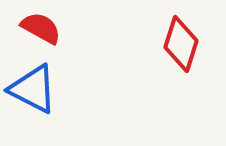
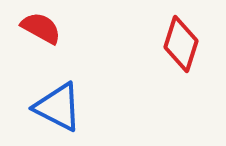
blue triangle: moved 25 px right, 18 px down
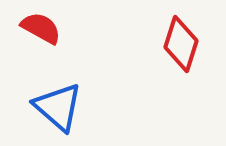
blue triangle: rotated 14 degrees clockwise
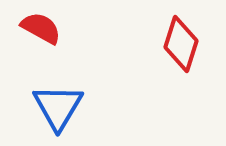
blue triangle: rotated 20 degrees clockwise
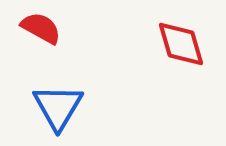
red diamond: rotated 34 degrees counterclockwise
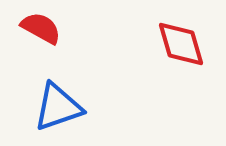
blue triangle: rotated 40 degrees clockwise
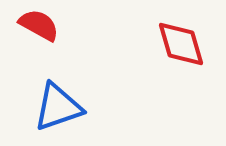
red semicircle: moved 2 px left, 3 px up
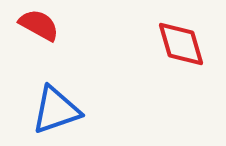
blue triangle: moved 2 px left, 3 px down
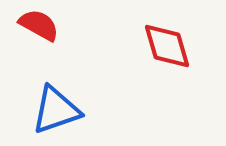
red diamond: moved 14 px left, 2 px down
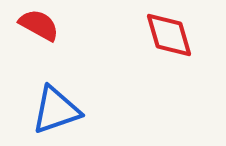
red diamond: moved 2 px right, 11 px up
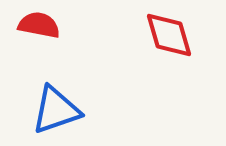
red semicircle: rotated 18 degrees counterclockwise
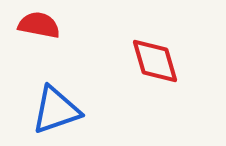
red diamond: moved 14 px left, 26 px down
